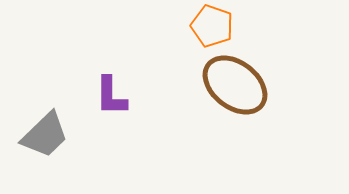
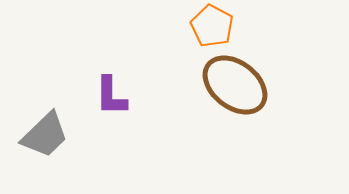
orange pentagon: rotated 9 degrees clockwise
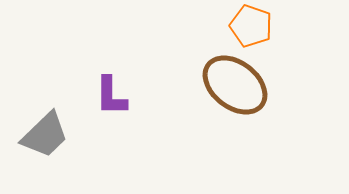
orange pentagon: moved 39 px right; rotated 9 degrees counterclockwise
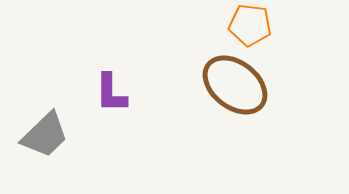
orange pentagon: moved 1 px left, 1 px up; rotated 12 degrees counterclockwise
purple L-shape: moved 3 px up
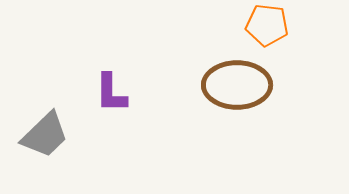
orange pentagon: moved 17 px right
brown ellipse: moved 2 px right; rotated 38 degrees counterclockwise
